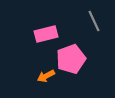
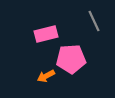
pink pentagon: rotated 16 degrees clockwise
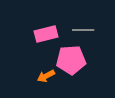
gray line: moved 11 px left, 9 px down; rotated 65 degrees counterclockwise
pink pentagon: moved 1 px down
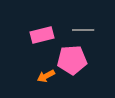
pink rectangle: moved 4 px left, 1 px down
pink pentagon: moved 1 px right
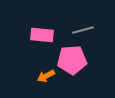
gray line: rotated 15 degrees counterclockwise
pink rectangle: rotated 20 degrees clockwise
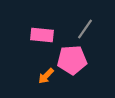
gray line: moved 2 px right, 1 px up; rotated 40 degrees counterclockwise
orange arrow: rotated 18 degrees counterclockwise
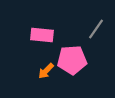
gray line: moved 11 px right
orange arrow: moved 5 px up
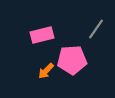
pink rectangle: rotated 20 degrees counterclockwise
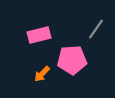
pink rectangle: moved 3 px left
orange arrow: moved 4 px left, 3 px down
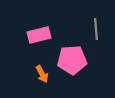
gray line: rotated 40 degrees counterclockwise
orange arrow: rotated 72 degrees counterclockwise
